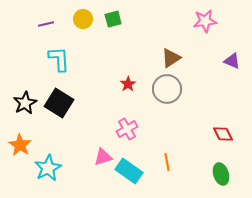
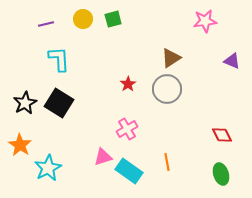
red diamond: moved 1 px left, 1 px down
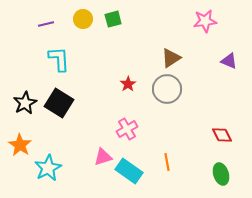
purple triangle: moved 3 px left
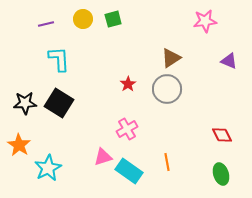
black star: rotated 25 degrees clockwise
orange star: moved 1 px left
